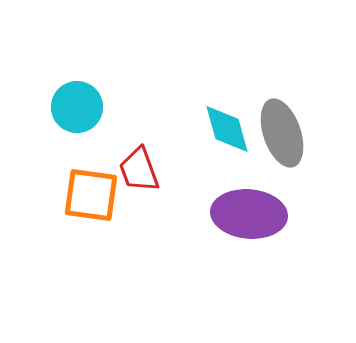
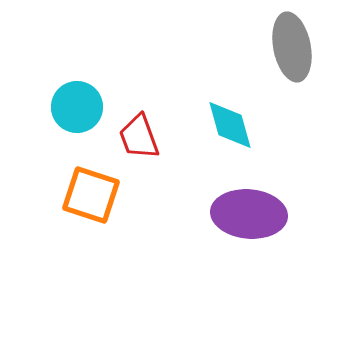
cyan diamond: moved 3 px right, 4 px up
gray ellipse: moved 10 px right, 86 px up; rotated 8 degrees clockwise
red trapezoid: moved 33 px up
orange square: rotated 10 degrees clockwise
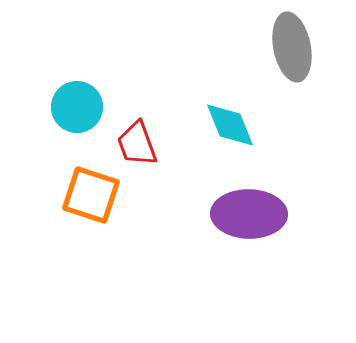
cyan diamond: rotated 6 degrees counterclockwise
red trapezoid: moved 2 px left, 7 px down
purple ellipse: rotated 4 degrees counterclockwise
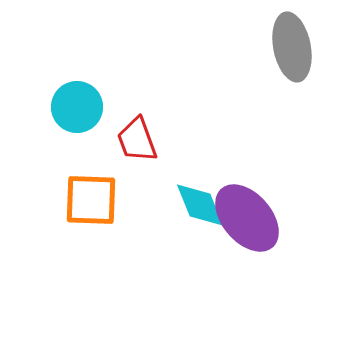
cyan diamond: moved 30 px left, 80 px down
red trapezoid: moved 4 px up
orange square: moved 5 px down; rotated 16 degrees counterclockwise
purple ellipse: moved 2 px left, 4 px down; rotated 48 degrees clockwise
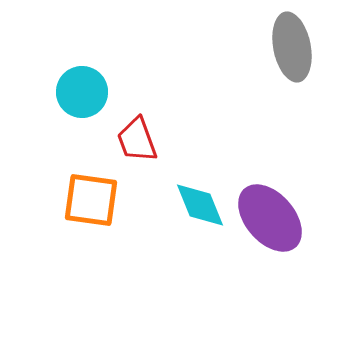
cyan circle: moved 5 px right, 15 px up
orange square: rotated 6 degrees clockwise
purple ellipse: moved 23 px right
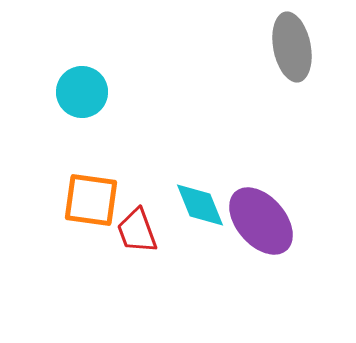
red trapezoid: moved 91 px down
purple ellipse: moved 9 px left, 3 px down
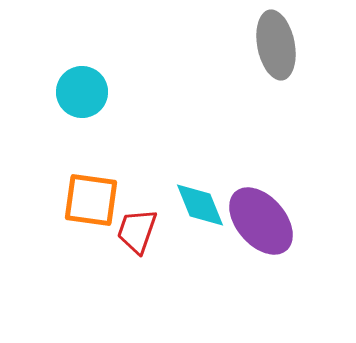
gray ellipse: moved 16 px left, 2 px up
red trapezoid: rotated 39 degrees clockwise
